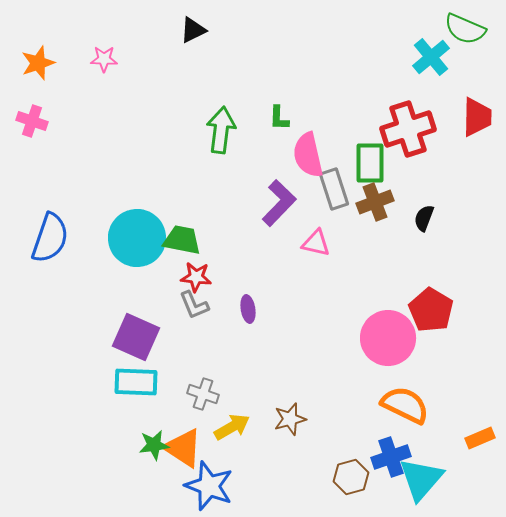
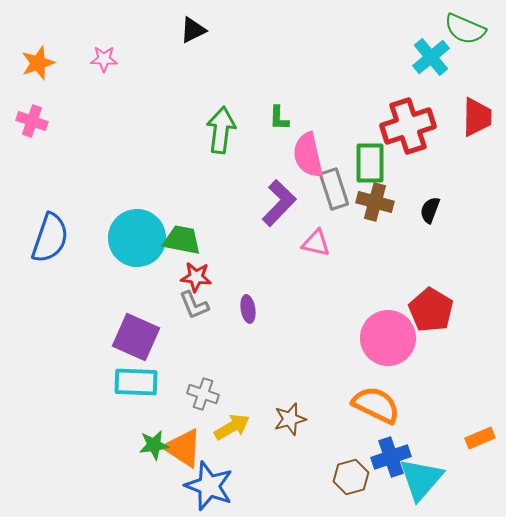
red cross: moved 3 px up
brown cross: rotated 36 degrees clockwise
black semicircle: moved 6 px right, 8 px up
orange semicircle: moved 29 px left
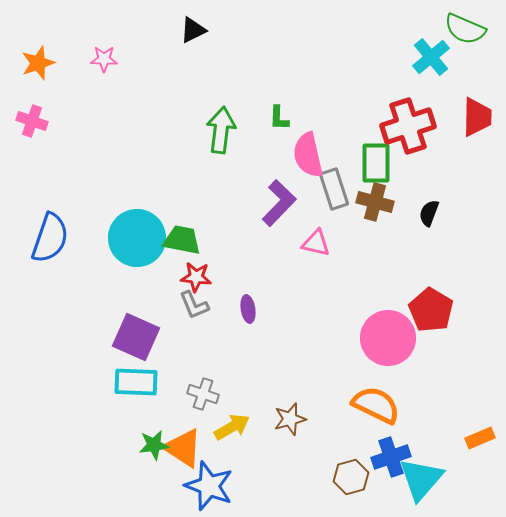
green rectangle: moved 6 px right
black semicircle: moved 1 px left, 3 px down
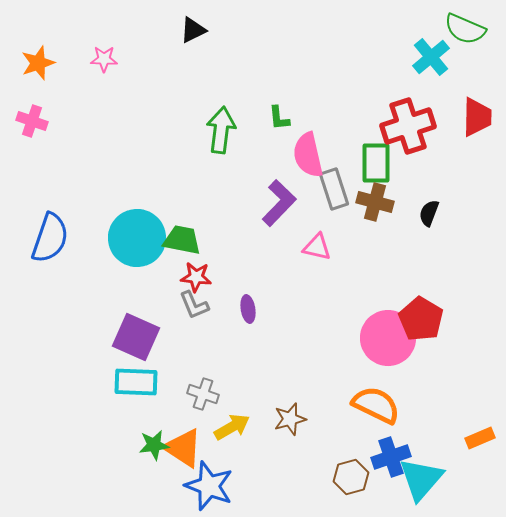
green L-shape: rotated 8 degrees counterclockwise
pink triangle: moved 1 px right, 4 px down
red pentagon: moved 10 px left, 9 px down
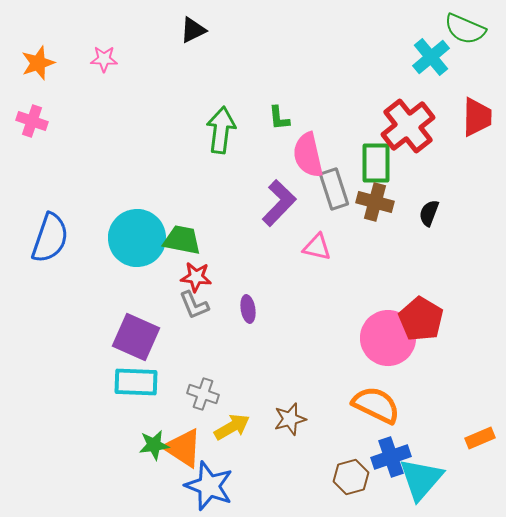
red cross: rotated 20 degrees counterclockwise
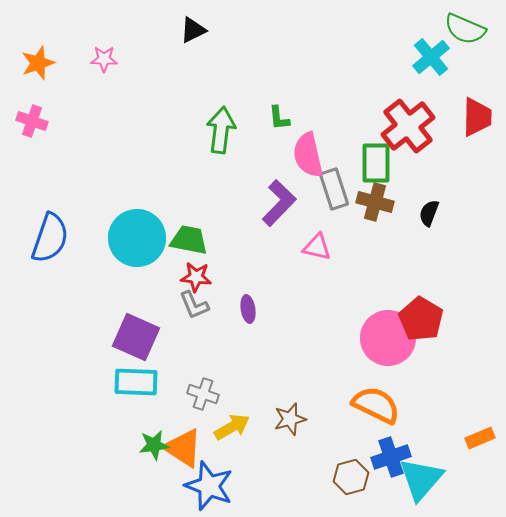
green trapezoid: moved 7 px right
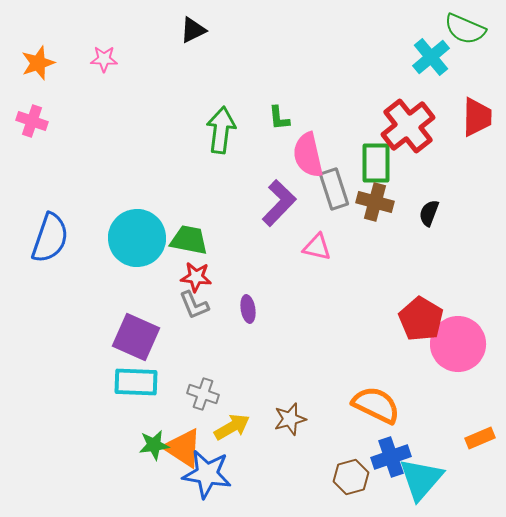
pink circle: moved 70 px right, 6 px down
blue star: moved 2 px left, 12 px up; rotated 12 degrees counterclockwise
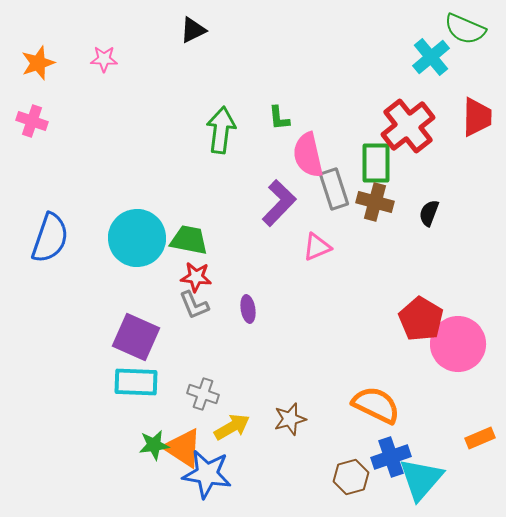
pink triangle: rotated 36 degrees counterclockwise
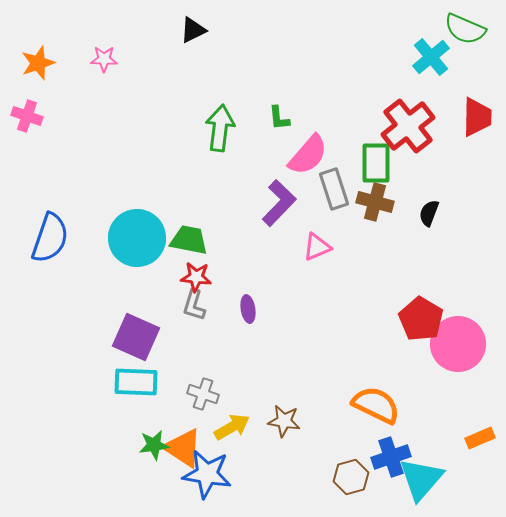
pink cross: moved 5 px left, 5 px up
green arrow: moved 1 px left, 2 px up
pink semicircle: rotated 126 degrees counterclockwise
gray L-shape: rotated 40 degrees clockwise
brown star: moved 6 px left, 2 px down; rotated 24 degrees clockwise
